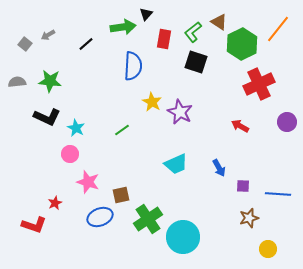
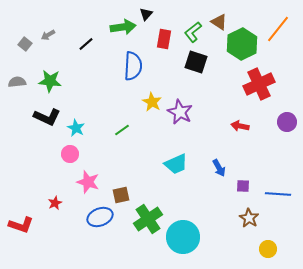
red arrow: rotated 18 degrees counterclockwise
brown star: rotated 24 degrees counterclockwise
red L-shape: moved 13 px left
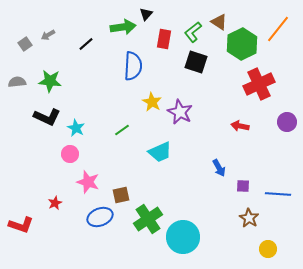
gray square: rotated 16 degrees clockwise
cyan trapezoid: moved 16 px left, 12 px up
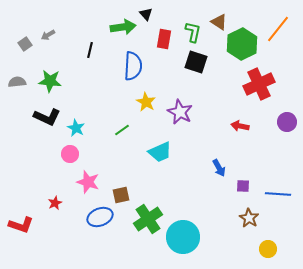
black triangle: rotated 24 degrees counterclockwise
green L-shape: rotated 140 degrees clockwise
black line: moved 4 px right, 6 px down; rotated 35 degrees counterclockwise
yellow star: moved 6 px left
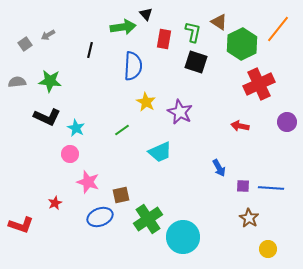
blue line: moved 7 px left, 6 px up
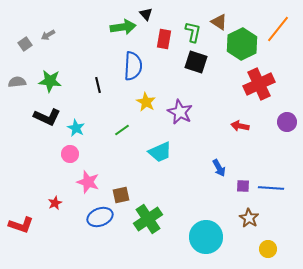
black line: moved 8 px right, 35 px down; rotated 28 degrees counterclockwise
cyan circle: moved 23 px right
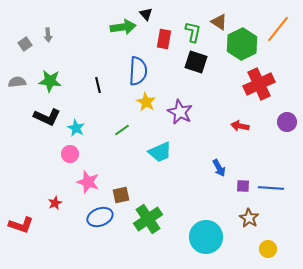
gray arrow: rotated 64 degrees counterclockwise
blue semicircle: moved 5 px right, 5 px down
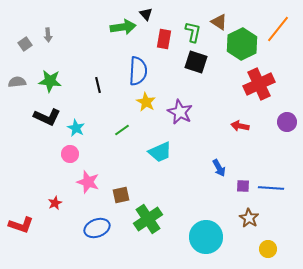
blue ellipse: moved 3 px left, 11 px down
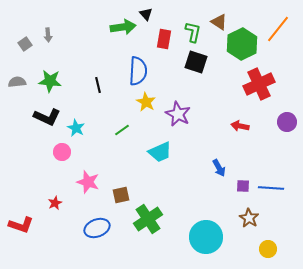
purple star: moved 2 px left, 2 px down
pink circle: moved 8 px left, 2 px up
